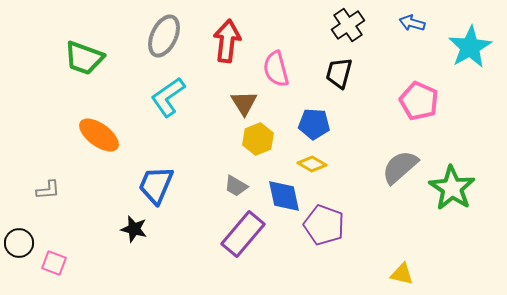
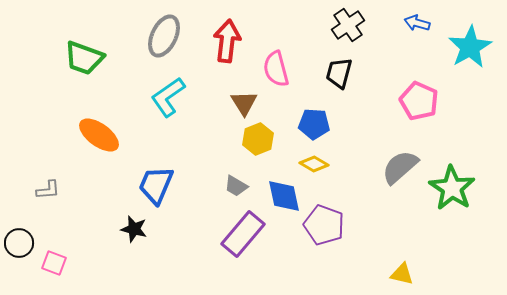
blue arrow: moved 5 px right
yellow diamond: moved 2 px right
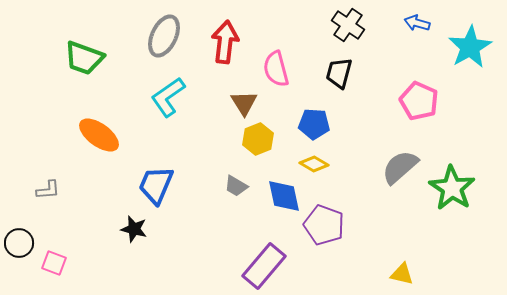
black cross: rotated 20 degrees counterclockwise
red arrow: moved 2 px left, 1 px down
purple rectangle: moved 21 px right, 32 px down
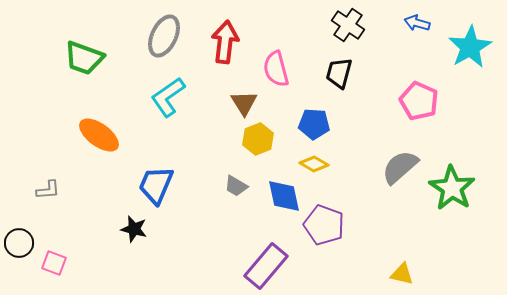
purple rectangle: moved 2 px right
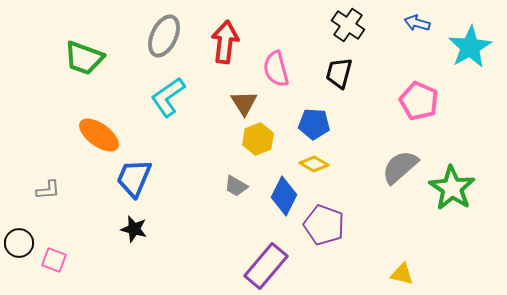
blue trapezoid: moved 22 px left, 7 px up
blue diamond: rotated 39 degrees clockwise
pink square: moved 3 px up
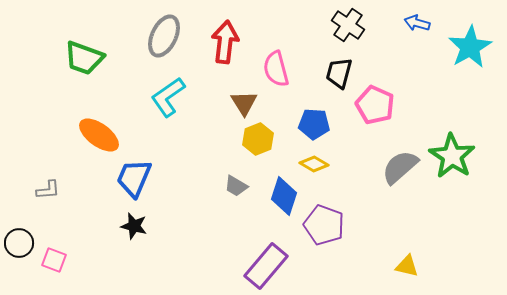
pink pentagon: moved 44 px left, 4 px down
green star: moved 32 px up
blue diamond: rotated 9 degrees counterclockwise
black star: moved 3 px up
yellow triangle: moved 5 px right, 8 px up
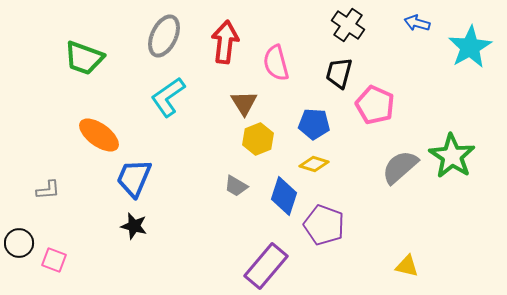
pink semicircle: moved 6 px up
yellow diamond: rotated 12 degrees counterclockwise
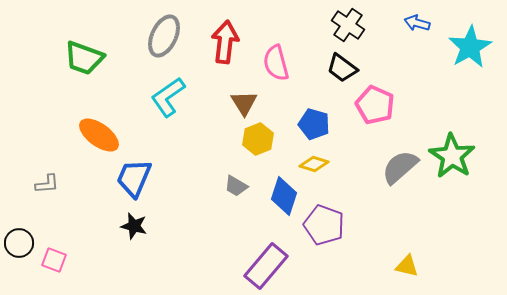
black trapezoid: moved 3 px right, 5 px up; rotated 68 degrees counterclockwise
blue pentagon: rotated 12 degrees clockwise
gray L-shape: moved 1 px left, 6 px up
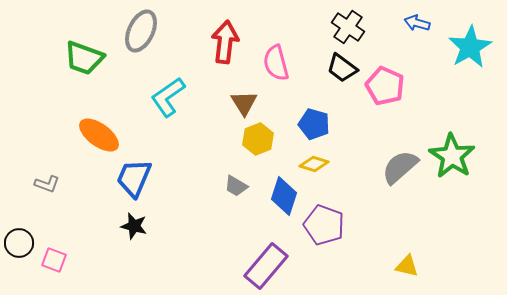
black cross: moved 2 px down
gray ellipse: moved 23 px left, 5 px up
pink pentagon: moved 10 px right, 19 px up
gray L-shape: rotated 25 degrees clockwise
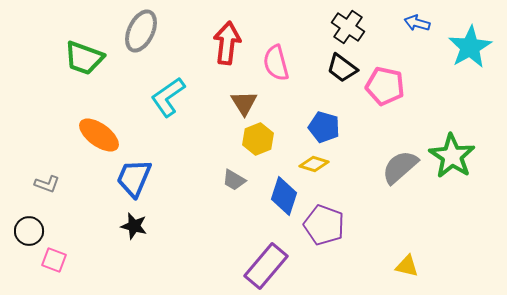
red arrow: moved 2 px right, 1 px down
pink pentagon: rotated 12 degrees counterclockwise
blue pentagon: moved 10 px right, 3 px down
gray trapezoid: moved 2 px left, 6 px up
black circle: moved 10 px right, 12 px up
